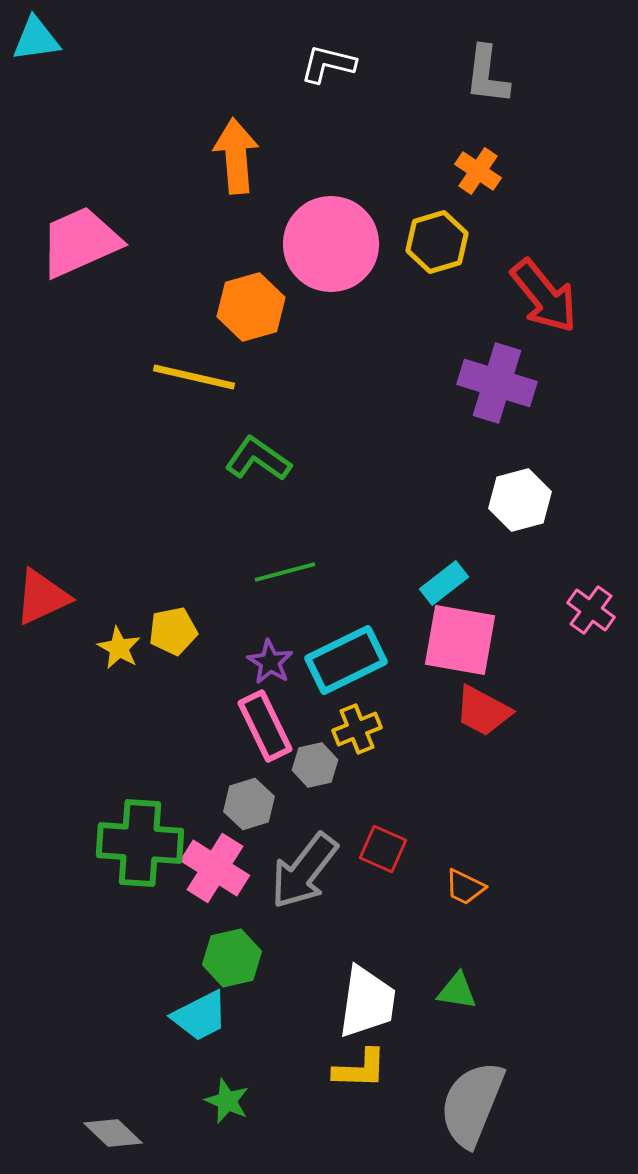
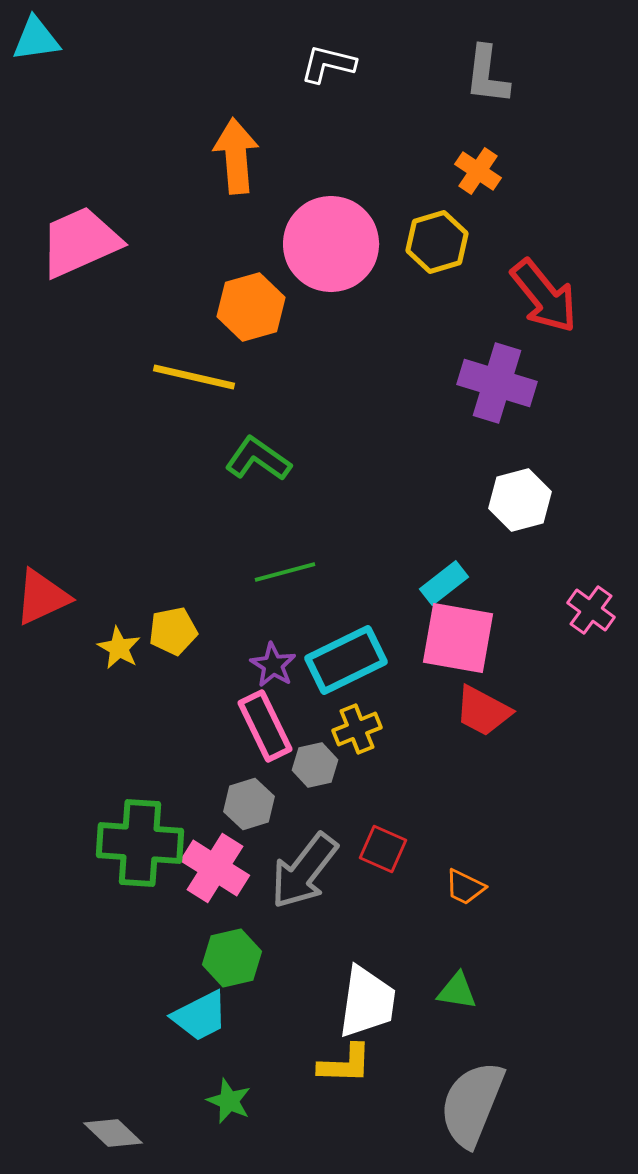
pink square at (460, 640): moved 2 px left, 2 px up
purple star at (270, 662): moved 3 px right, 3 px down
yellow L-shape at (360, 1069): moved 15 px left, 5 px up
green star at (227, 1101): moved 2 px right
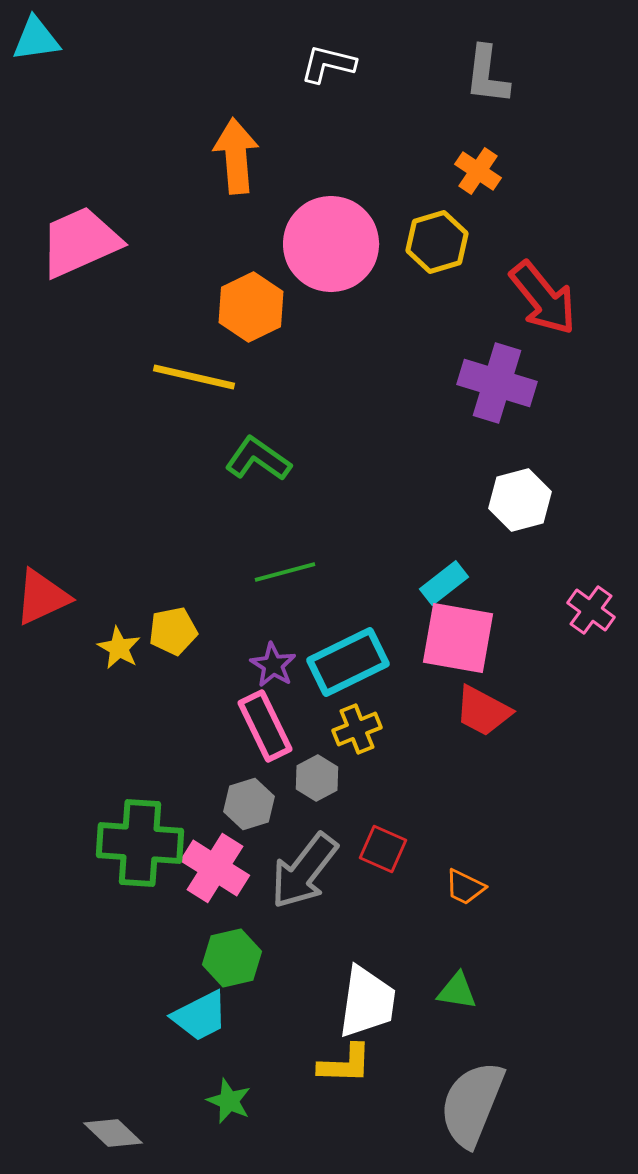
red arrow at (544, 296): moved 1 px left, 2 px down
orange hexagon at (251, 307): rotated 10 degrees counterclockwise
cyan rectangle at (346, 660): moved 2 px right, 2 px down
gray hexagon at (315, 765): moved 2 px right, 13 px down; rotated 15 degrees counterclockwise
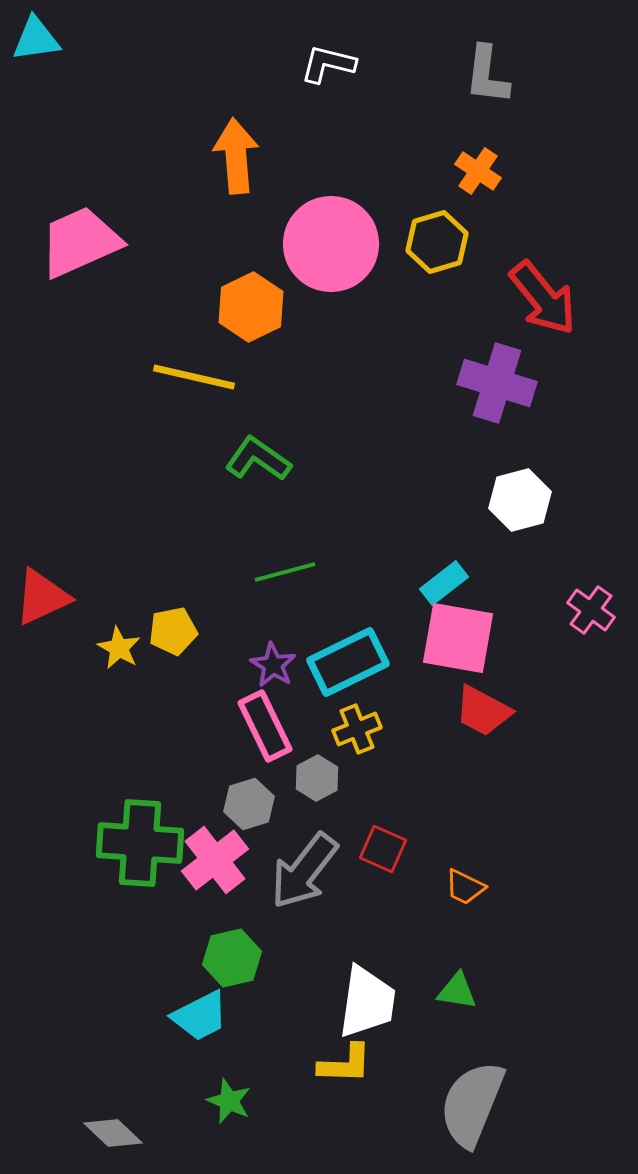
pink cross at (215, 868): moved 8 px up; rotated 20 degrees clockwise
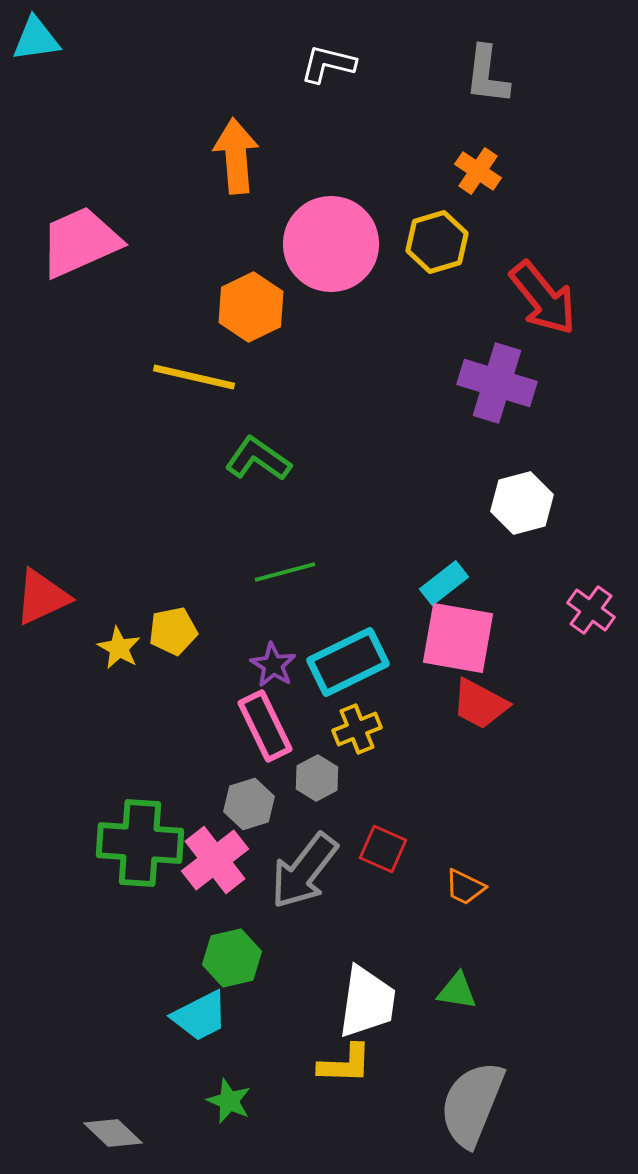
white hexagon at (520, 500): moved 2 px right, 3 px down
red trapezoid at (483, 711): moved 3 px left, 7 px up
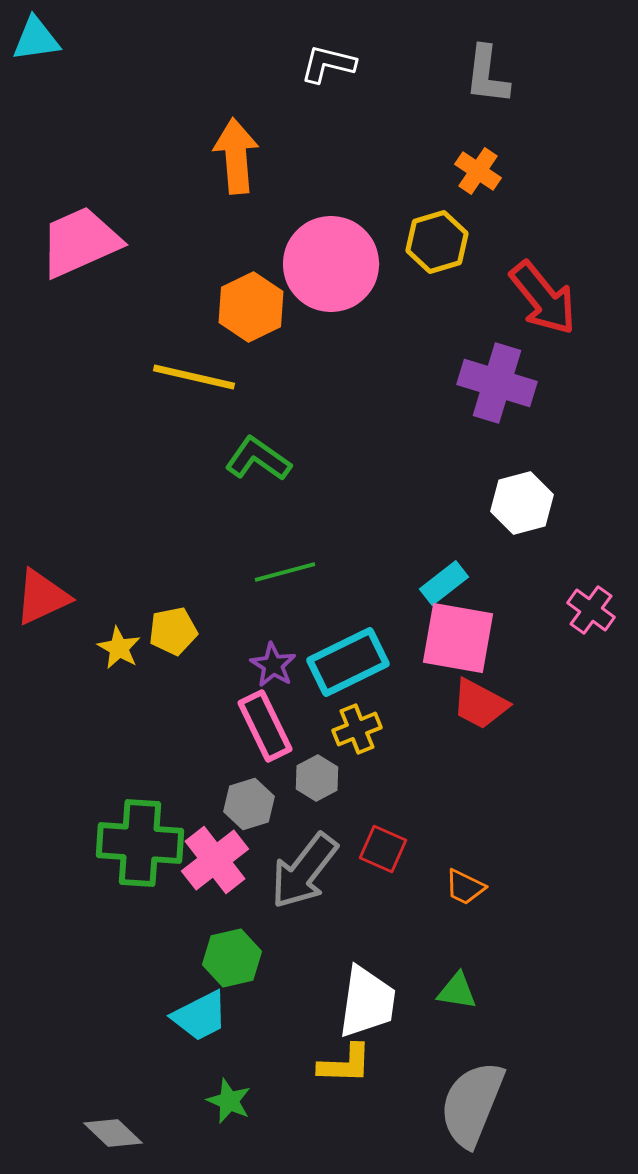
pink circle at (331, 244): moved 20 px down
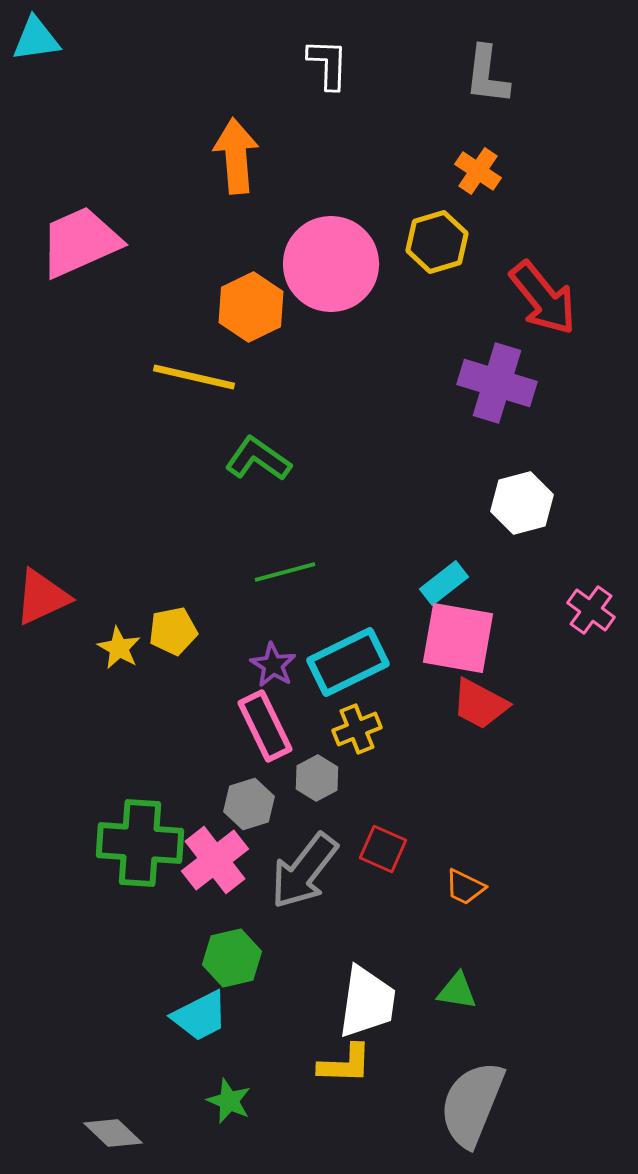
white L-shape at (328, 64): rotated 78 degrees clockwise
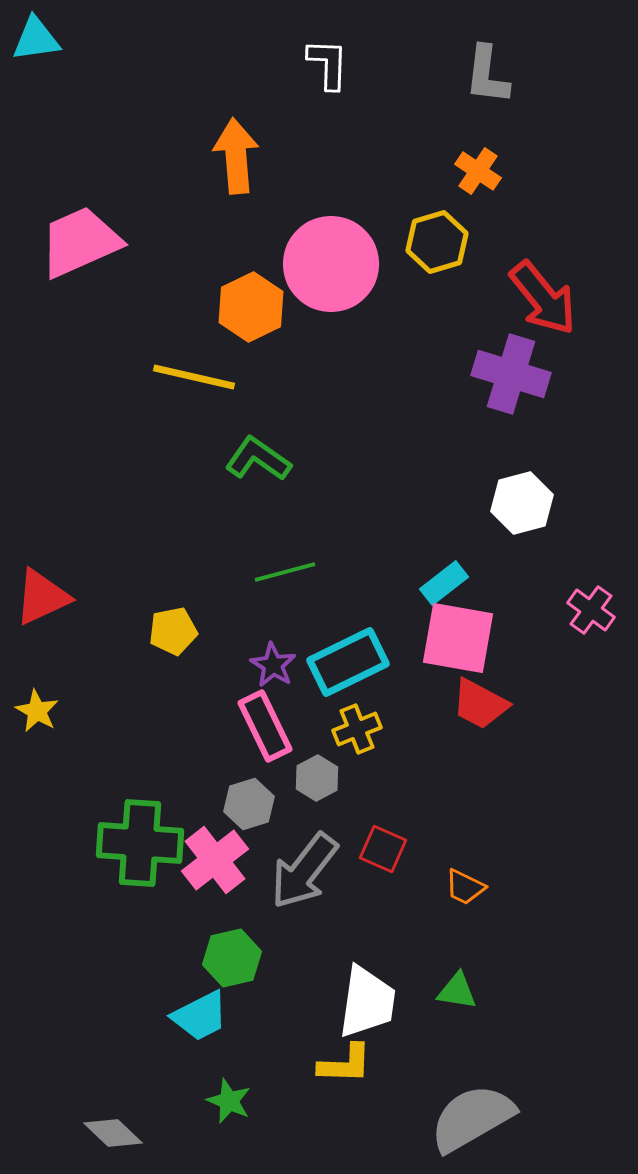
purple cross at (497, 383): moved 14 px right, 9 px up
yellow star at (119, 648): moved 82 px left, 63 px down
gray semicircle at (472, 1104): moved 14 px down; rotated 38 degrees clockwise
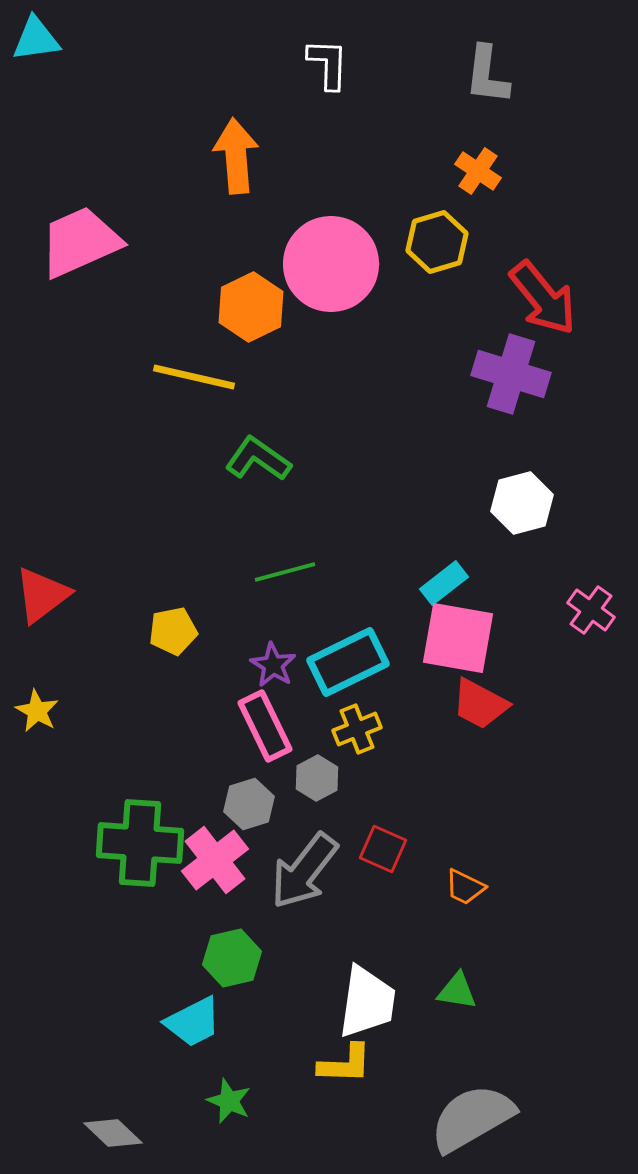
red triangle at (42, 597): moved 2 px up; rotated 12 degrees counterclockwise
cyan trapezoid at (200, 1016): moved 7 px left, 6 px down
